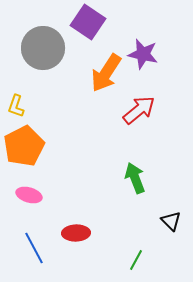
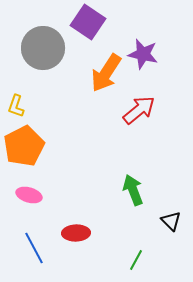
green arrow: moved 2 px left, 12 px down
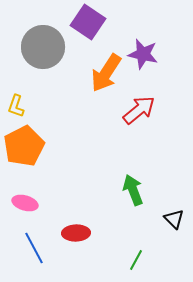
gray circle: moved 1 px up
pink ellipse: moved 4 px left, 8 px down
black triangle: moved 3 px right, 2 px up
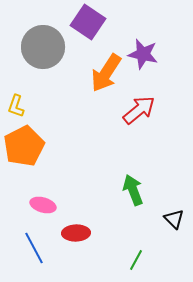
pink ellipse: moved 18 px right, 2 px down
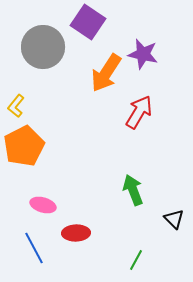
yellow L-shape: rotated 20 degrees clockwise
red arrow: moved 2 px down; rotated 20 degrees counterclockwise
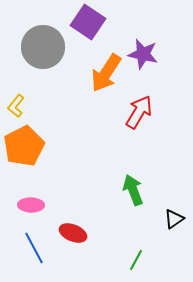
pink ellipse: moved 12 px left; rotated 15 degrees counterclockwise
black triangle: rotated 40 degrees clockwise
red ellipse: moved 3 px left; rotated 24 degrees clockwise
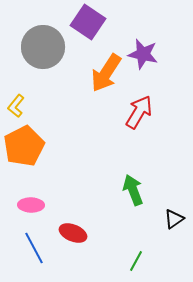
green line: moved 1 px down
